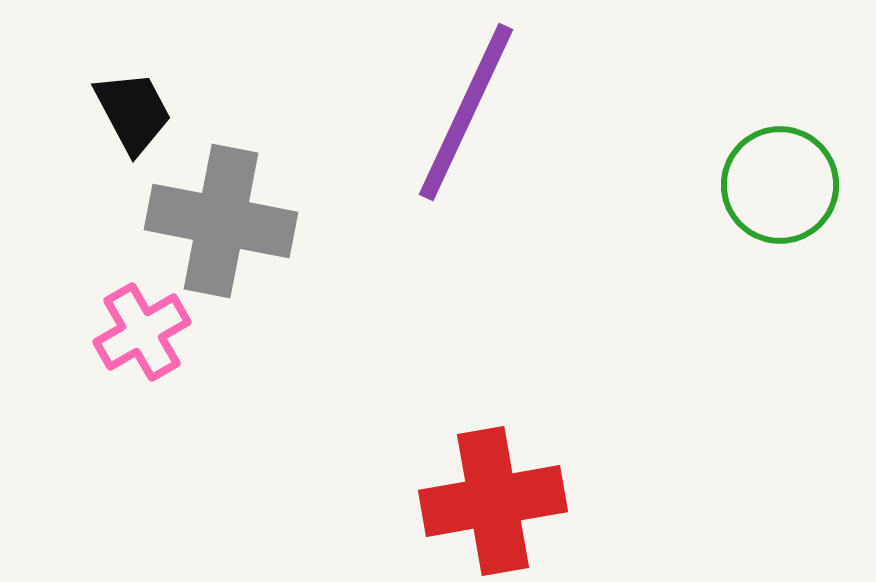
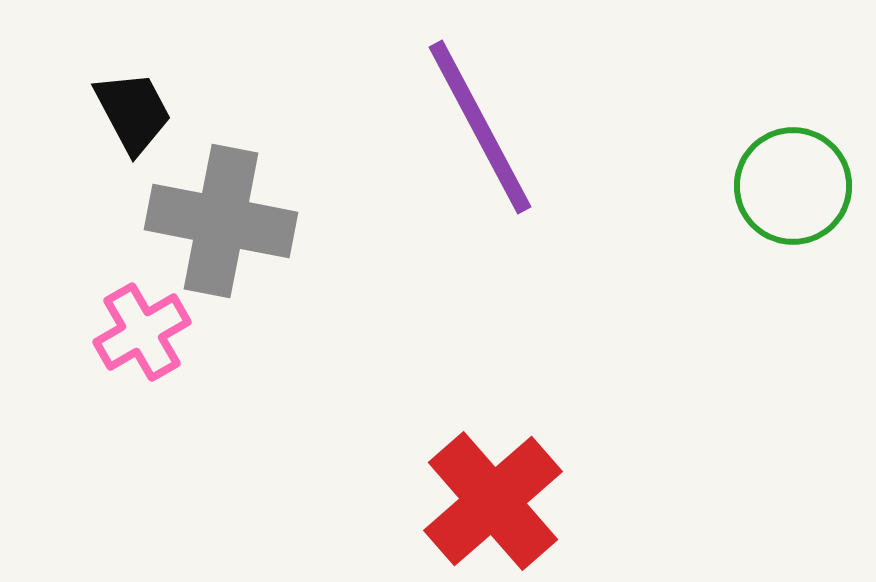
purple line: moved 14 px right, 15 px down; rotated 53 degrees counterclockwise
green circle: moved 13 px right, 1 px down
red cross: rotated 31 degrees counterclockwise
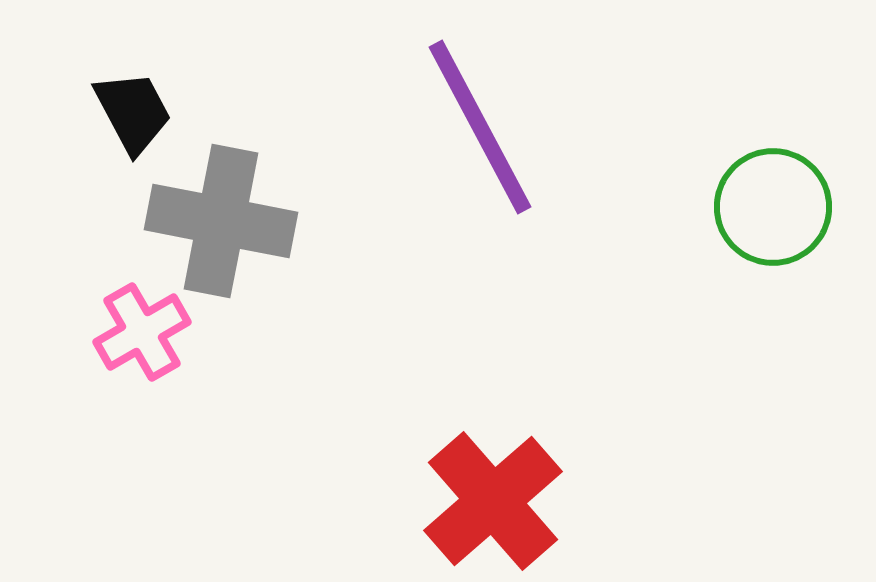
green circle: moved 20 px left, 21 px down
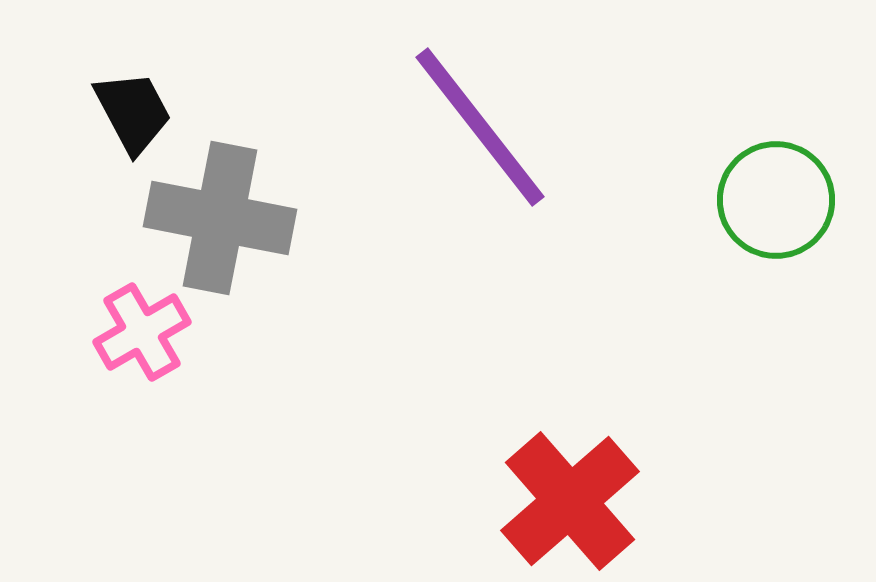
purple line: rotated 10 degrees counterclockwise
green circle: moved 3 px right, 7 px up
gray cross: moved 1 px left, 3 px up
red cross: moved 77 px right
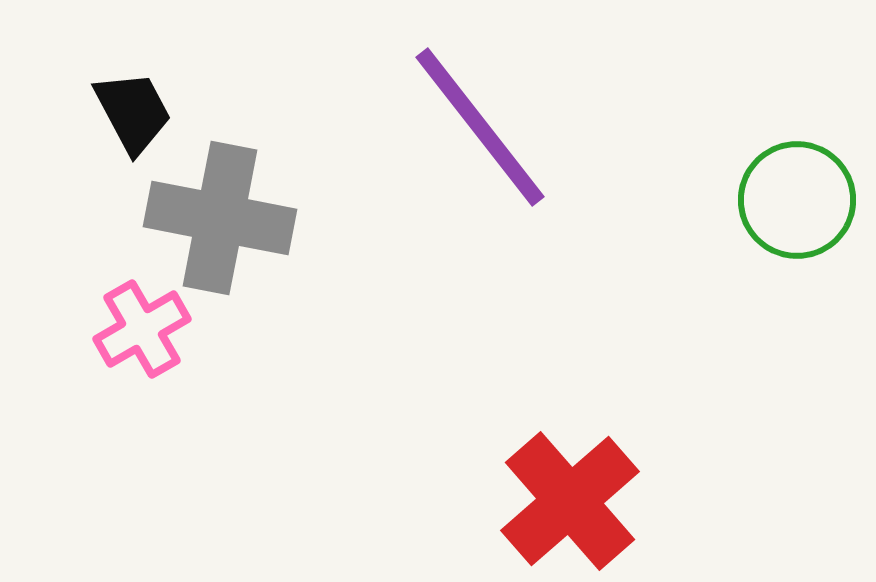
green circle: moved 21 px right
pink cross: moved 3 px up
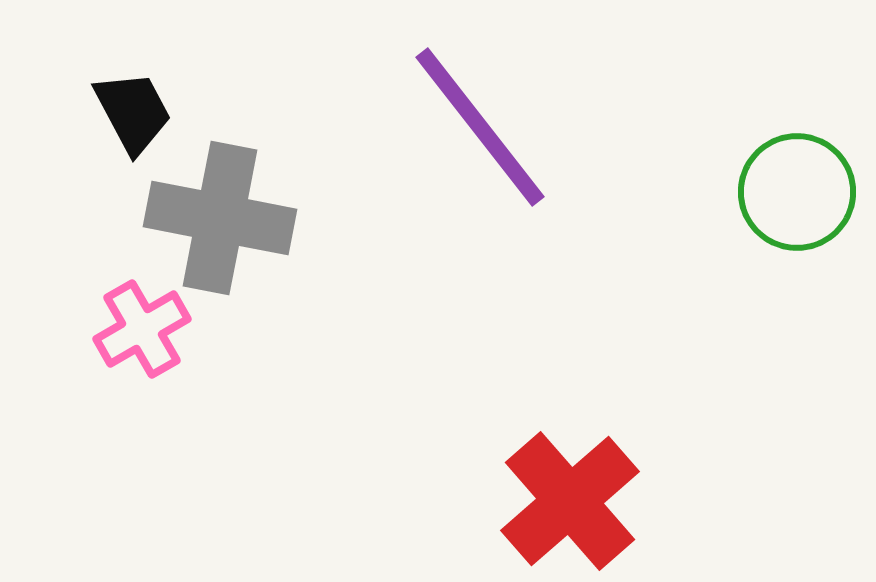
green circle: moved 8 px up
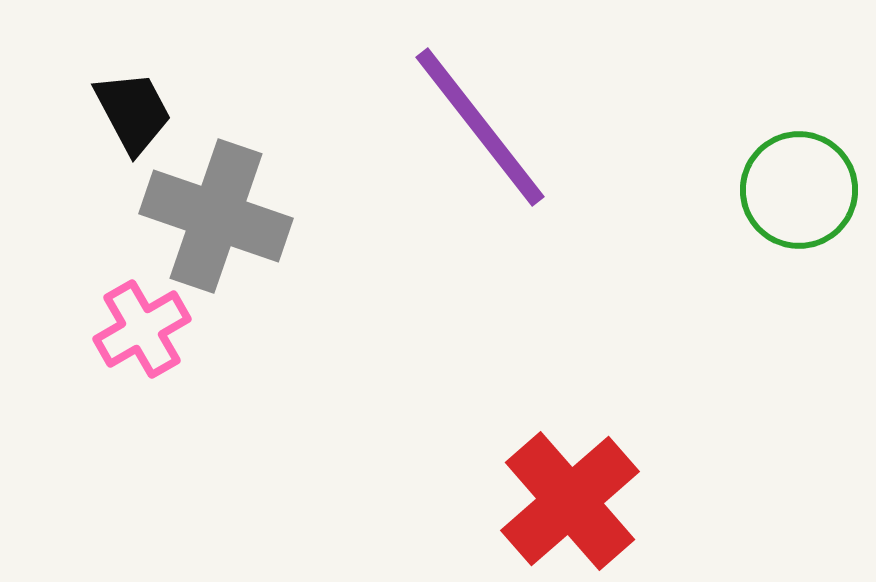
green circle: moved 2 px right, 2 px up
gray cross: moved 4 px left, 2 px up; rotated 8 degrees clockwise
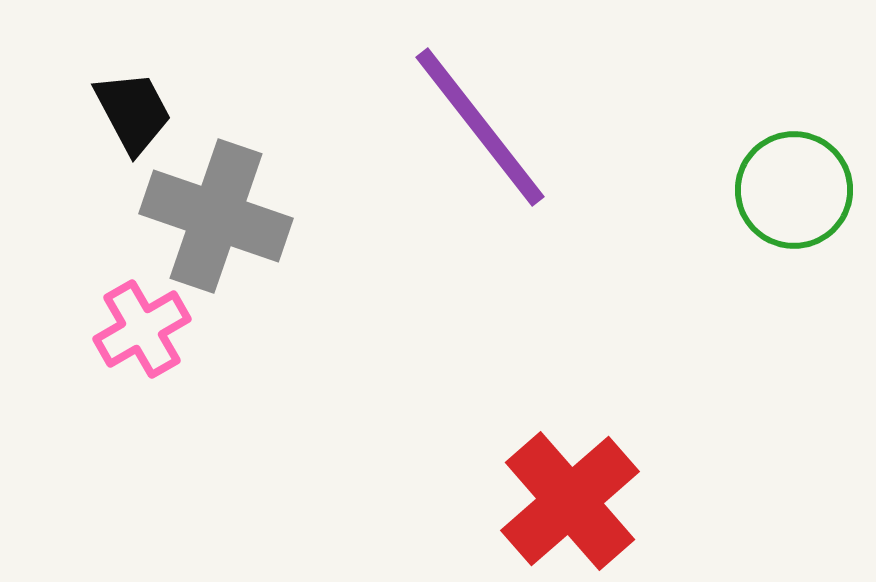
green circle: moved 5 px left
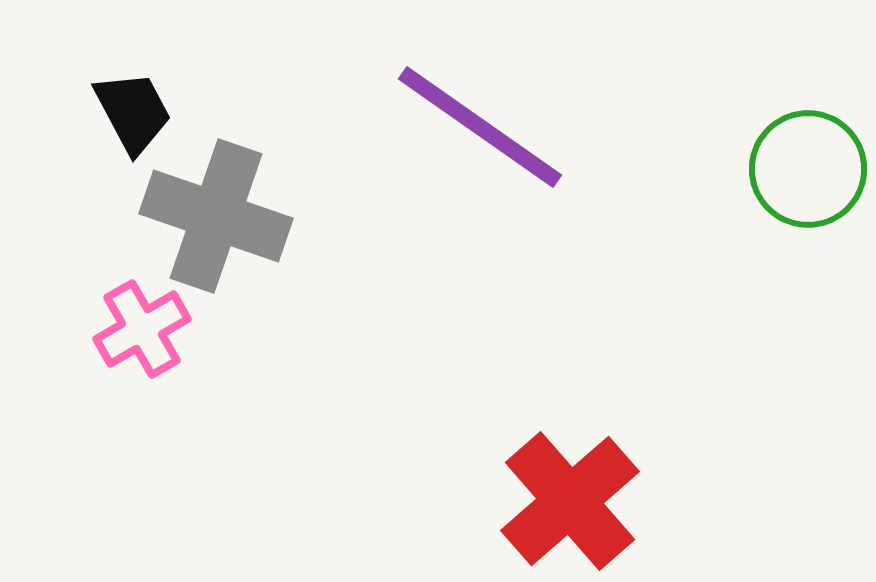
purple line: rotated 17 degrees counterclockwise
green circle: moved 14 px right, 21 px up
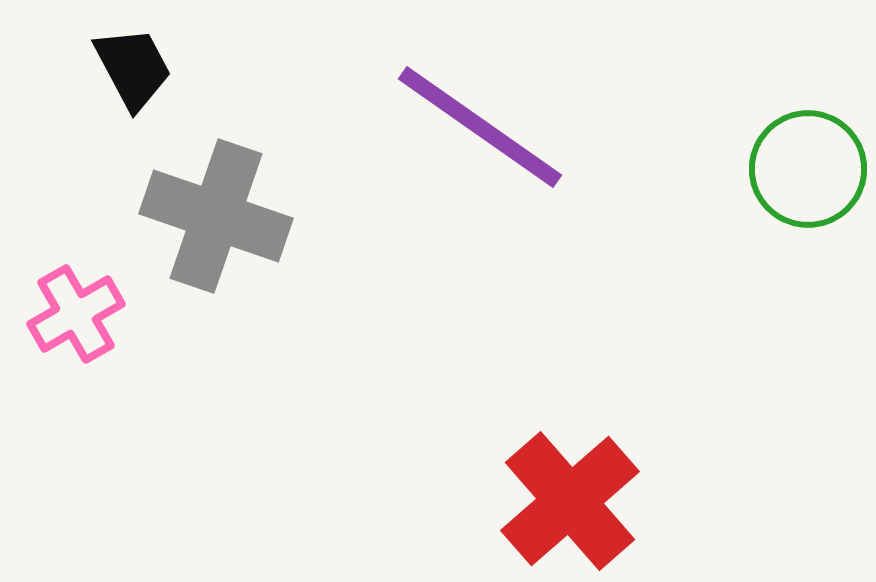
black trapezoid: moved 44 px up
pink cross: moved 66 px left, 15 px up
